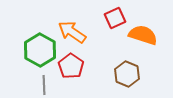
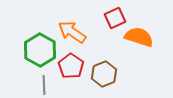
orange semicircle: moved 4 px left, 2 px down
brown hexagon: moved 23 px left; rotated 15 degrees clockwise
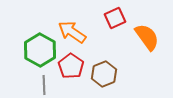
orange semicircle: moved 8 px right; rotated 36 degrees clockwise
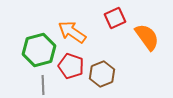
green hexagon: moved 1 px left; rotated 16 degrees clockwise
red pentagon: rotated 15 degrees counterclockwise
brown hexagon: moved 2 px left
gray line: moved 1 px left
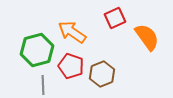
green hexagon: moved 2 px left
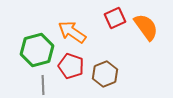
orange semicircle: moved 1 px left, 10 px up
brown hexagon: moved 3 px right
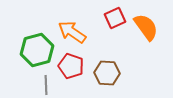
brown hexagon: moved 2 px right, 1 px up; rotated 25 degrees clockwise
gray line: moved 3 px right
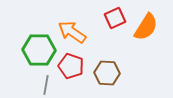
orange semicircle: rotated 68 degrees clockwise
green hexagon: moved 2 px right; rotated 16 degrees clockwise
gray line: rotated 12 degrees clockwise
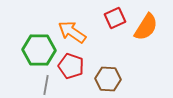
brown hexagon: moved 1 px right, 6 px down
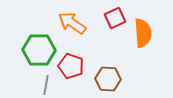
orange semicircle: moved 3 px left, 6 px down; rotated 36 degrees counterclockwise
orange arrow: moved 9 px up
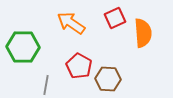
orange arrow: moved 1 px left
green hexagon: moved 16 px left, 3 px up
red pentagon: moved 8 px right; rotated 10 degrees clockwise
